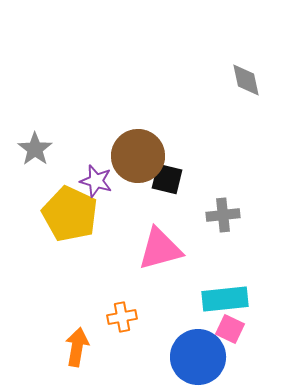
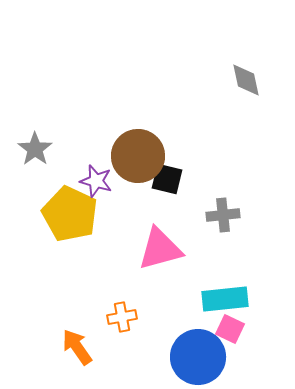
orange arrow: rotated 45 degrees counterclockwise
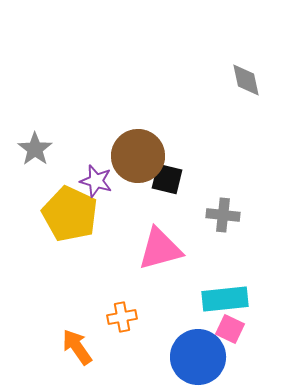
gray cross: rotated 12 degrees clockwise
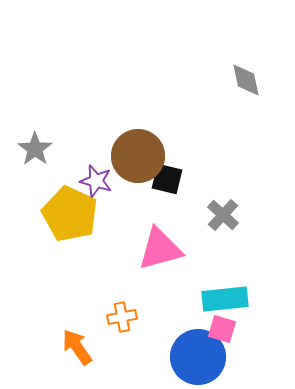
gray cross: rotated 36 degrees clockwise
pink square: moved 8 px left; rotated 8 degrees counterclockwise
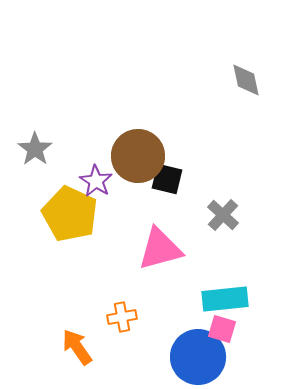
purple star: rotated 16 degrees clockwise
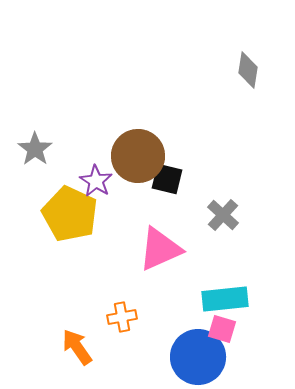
gray diamond: moved 2 px right, 10 px up; rotated 21 degrees clockwise
pink triangle: rotated 9 degrees counterclockwise
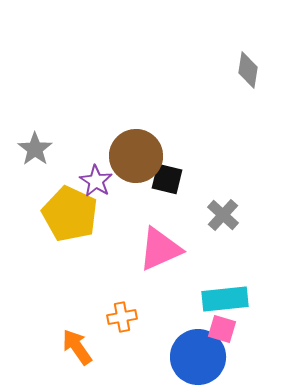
brown circle: moved 2 px left
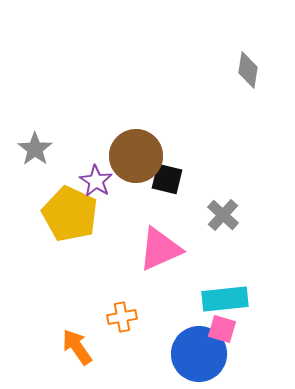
blue circle: moved 1 px right, 3 px up
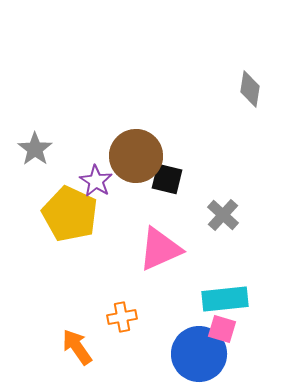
gray diamond: moved 2 px right, 19 px down
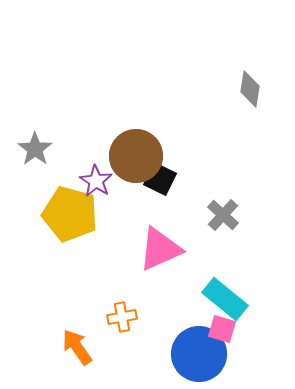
black square: moved 7 px left; rotated 12 degrees clockwise
yellow pentagon: rotated 10 degrees counterclockwise
cyan rectangle: rotated 45 degrees clockwise
